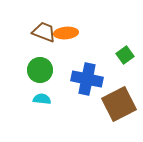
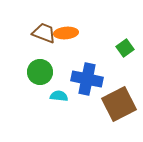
brown trapezoid: moved 1 px down
green square: moved 7 px up
green circle: moved 2 px down
cyan semicircle: moved 17 px right, 3 px up
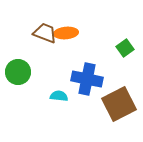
brown trapezoid: moved 1 px right
green circle: moved 22 px left
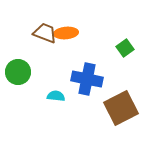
cyan semicircle: moved 3 px left
brown square: moved 2 px right, 4 px down
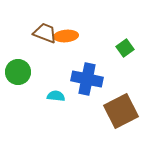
orange ellipse: moved 3 px down
brown square: moved 3 px down
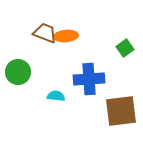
blue cross: moved 2 px right; rotated 16 degrees counterclockwise
brown square: rotated 20 degrees clockwise
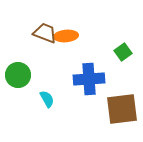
green square: moved 2 px left, 4 px down
green circle: moved 3 px down
cyan semicircle: moved 9 px left, 3 px down; rotated 54 degrees clockwise
brown square: moved 1 px right, 2 px up
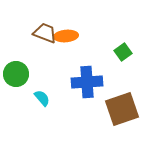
green circle: moved 2 px left, 1 px up
blue cross: moved 2 px left, 3 px down
cyan semicircle: moved 5 px left, 1 px up; rotated 12 degrees counterclockwise
brown square: rotated 12 degrees counterclockwise
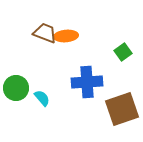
green circle: moved 14 px down
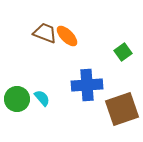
orange ellipse: moved 1 px right; rotated 50 degrees clockwise
blue cross: moved 3 px down
green circle: moved 1 px right, 11 px down
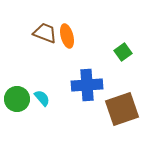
orange ellipse: rotated 30 degrees clockwise
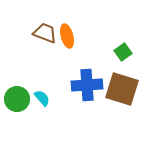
brown square: moved 20 px up; rotated 36 degrees clockwise
